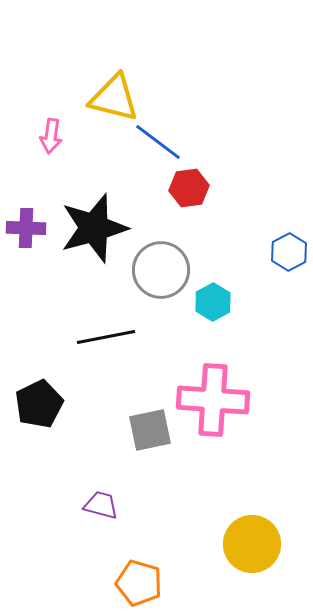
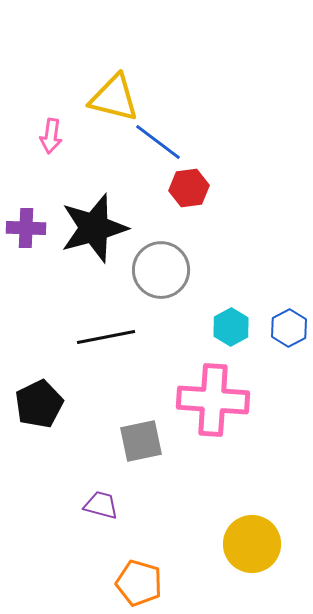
blue hexagon: moved 76 px down
cyan hexagon: moved 18 px right, 25 px down
gray square: moved 9 px left, 11 px down
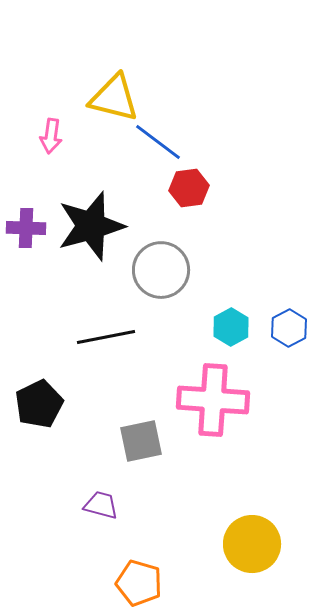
black star: moved 3 px left, 2 px up
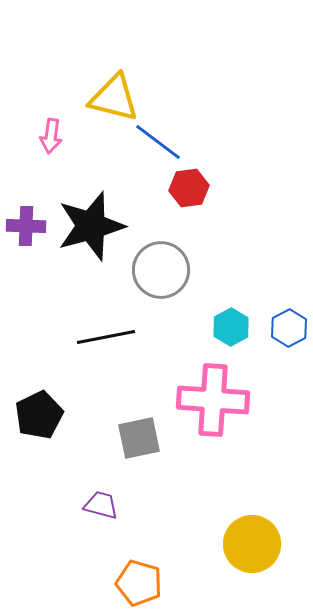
purple cross: moved 2 px up
black pentagon: moved 11 px down
gray square: moved 2 px left, 3 px up
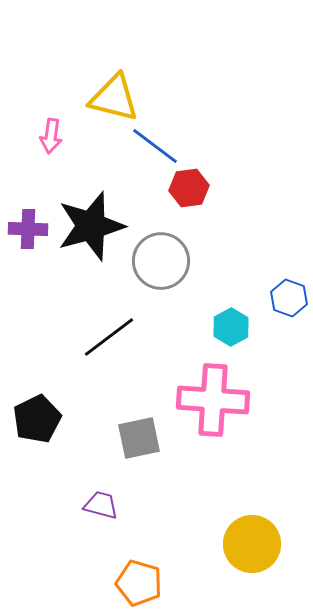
blue line: moved 3 px left, 4 px down
purple cross: moved 2 px right, 3 px down
gray circle: moved 9 px up
blue hexagon: moved 30 px up; rotated 12 degrees counterclockwise
black line: moved 3 px right; rotated 26 degrees counterclockwise
black pentagon: moved 2 px left, 4 px down
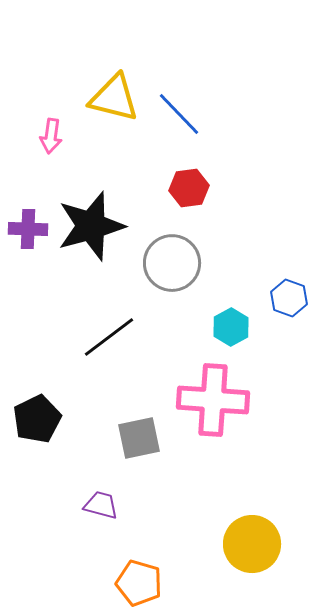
blue line: moved 24 px right, 32 px up; rotated 9 degrees clockwise
gray circle: moved 11 px right, 2 px down
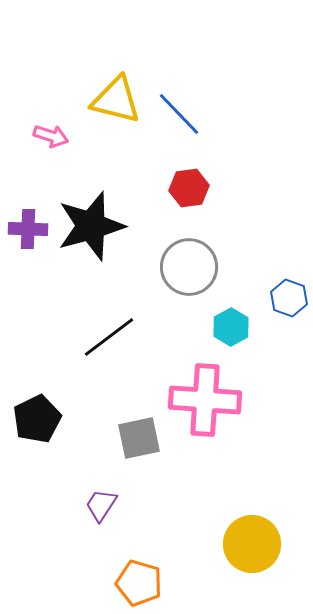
yellow triangle: moved 2 px right, 2 px down
pink arrow: rotated 80 degrees counterclockwise
gray circle: moved 17 px right, 4 px down
pink cross: moved 8 px left
purple trapezoid: rotated 72 degrees counterclockwise
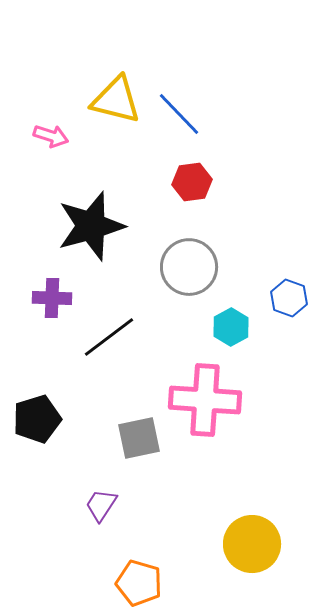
red hexagon: moved 3 px right, 6 px up
purple cross: moved 24 px right, 69 px down
black pentagon: rotated 9 degrees clockwise
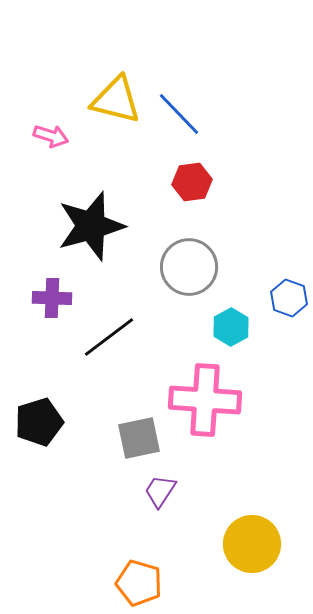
black pentagon: moved 2 px right, 3 px down
purple trapezoid: moved 59 px right, 14 px up
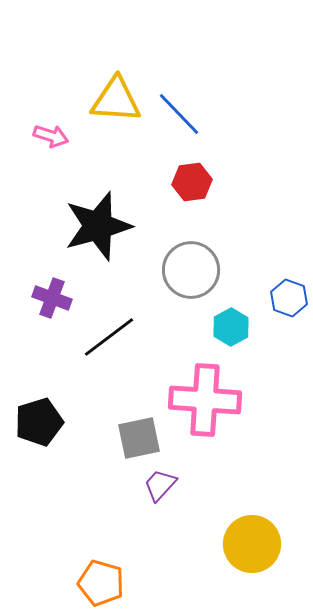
yellow triangle: rotated 10 degrees counterclockwise
black star: moved 7 px right
gray circle: moved 2 px right, 3 px down
purple cross: rotated 18 degrees clockwise
purple trapezoid: moved 6 px up; rotated 9 degrees clockwise
orange pentagon: moved 38 px left
